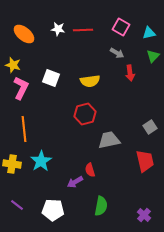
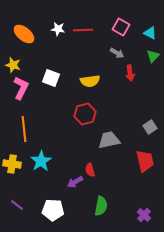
cyan triangle: moved 1 px right; rotated 40 degrees clockwise
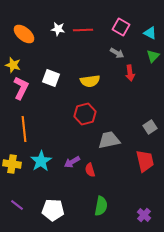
purple arrow: moved 3 px left, 20 px up
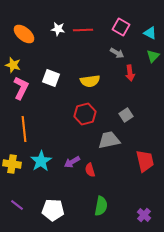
gray square: moved 24 px left, 12 px up
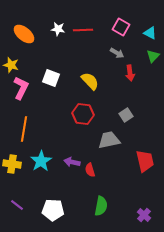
yellow star: moved 2 px left
yellow semicircle: rotated 126 degrees counterclockwise
red hexagon: moved 2 px left; rotated 20 degrees clockwise
orange line: rotated 15 degrees clockwise
purple arrow: rotated 42 degrees clockwise
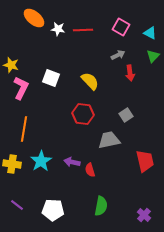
orange ellipse: moved 10 px right, 16 px up
gray arrow: moved 1 px right, 2 px down; rotated 56 degrees counterclockwise
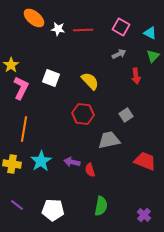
gray arrow: moved 1 px right, 1 px up
yellow star: rotated 21 degrees clockwise
red arrow: moved 6 px right, 3 px down
red trapezoid: rotated 55 degrees counterclockwise
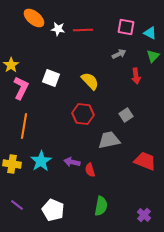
pink square: moved 5 px right; rotated 18 degrees counterclockwise
orange line: moved 3 px up
white pentagon: rotated 20 degrees clockwise
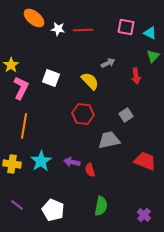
gray arrow: moved 11 px left, 9 px down
